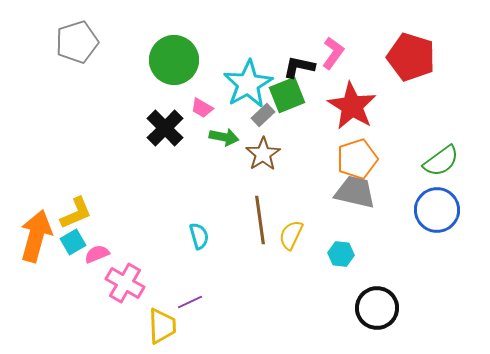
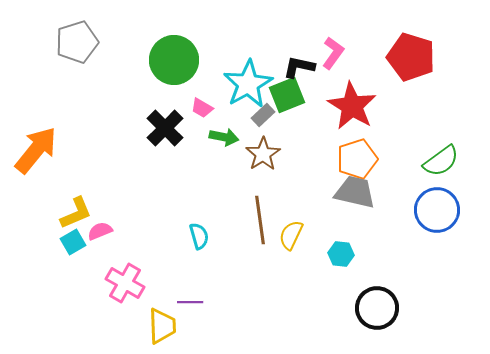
orange arrow: moved 86 px up; rotated 24 degrees clockwise
pink semicircle: moved 3 px right, 23 px up
purple line: rotated 25 degrees clockwise
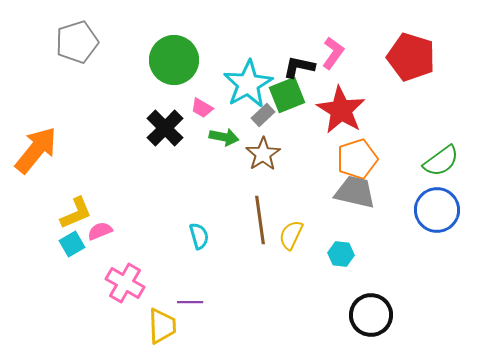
red star: moved 11 px left, 4 px down
cyan square: moved 1 px left, 2 px down
black circle: moved 6 px left, 7 px down
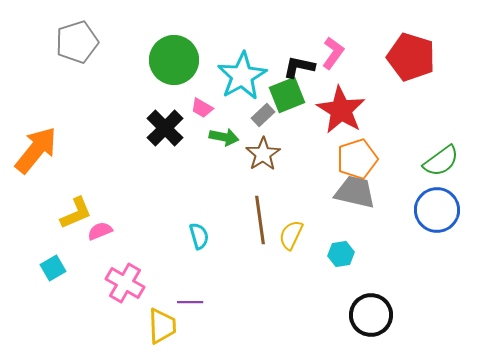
cyan star: moved 6 px left, 8 px up
cyan square: moved 19 px left, 24 px down
cyan hexagon: rotated 15 degrees counterclockwise
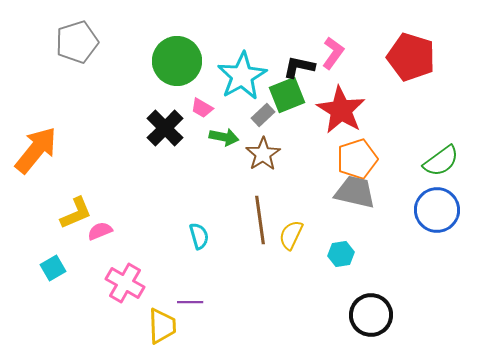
green circle: moved 3 px right, 1 px down
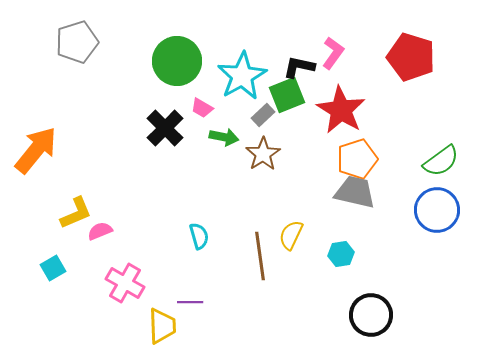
brown line: moved 36 px down
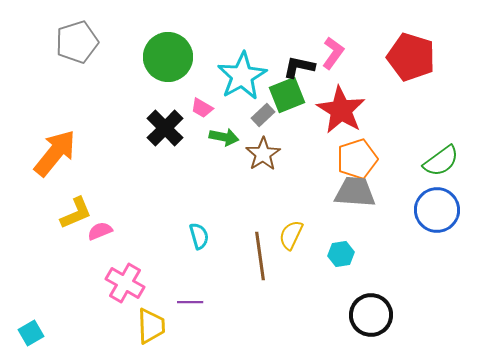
green circle: moved 9 px left, 4 px up
orange arrow: moved 19 px right, 3 px down
gray trapezoid: rotated 9 degrees counterclockwise
cyan square: moved 22 px left, 65 px down
yellow trapezoid: moved 11 px left
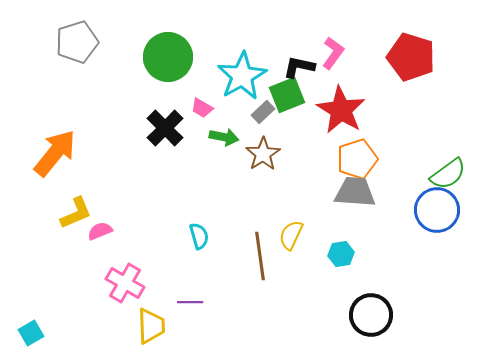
gray rectangle: moved 3 px up
green semicircle: moved 7 px right, 13 px down
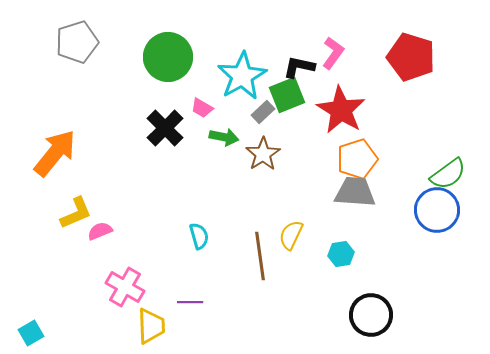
pink cross: moved 4 px down
